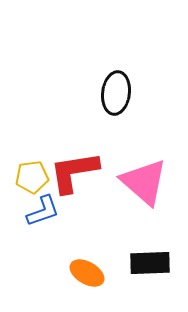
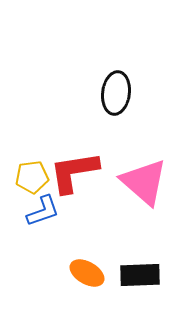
black rectangle: moved 10 px left, 12 px down
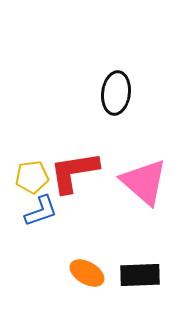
blue L-shape: moved 2 px left
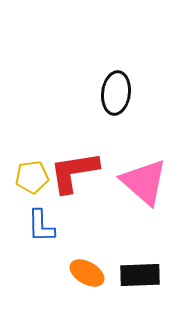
blue L-shape: moved 15 px down; rotated 108 degrees clockwise
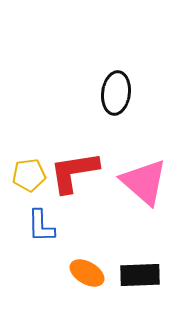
yellow pentagon: moved 3 px left, 2 px up
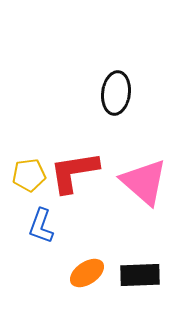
blue L-shape: rotated 21 degrees clockwise
orange ellipse: rotated 64 degrees counterclockwise
